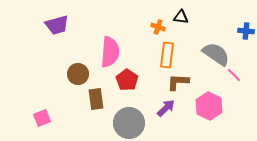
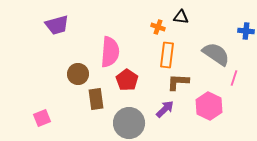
pink line: moved 3 px down; rotated 63 degrees clockwise
purple arrow: moved 1 px left, 1 px down
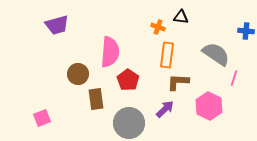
red pentagon: moved 1 px right
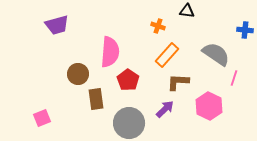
black triangle: moved 6 px right, 6 px up
orange cross: moved 1 px up
blue cross: moved 1 px left, 1 px up
orange rectangle: rotated 35 degrees clockwise
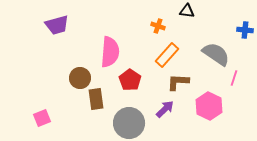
brown circle: moved 2 px right, 4 px down
red pentagon: moved 2 px right
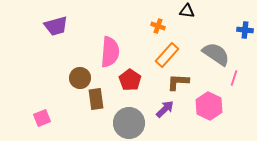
purple trapezoid: moved 1 px left, 1 px down
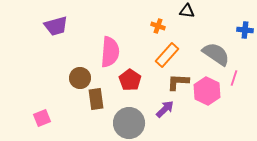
pink hexagon: moved 2 px left, 15 px up
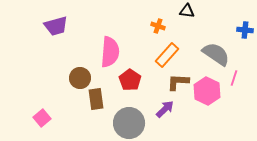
pink square: rotated 18 degrees counterclockwise
